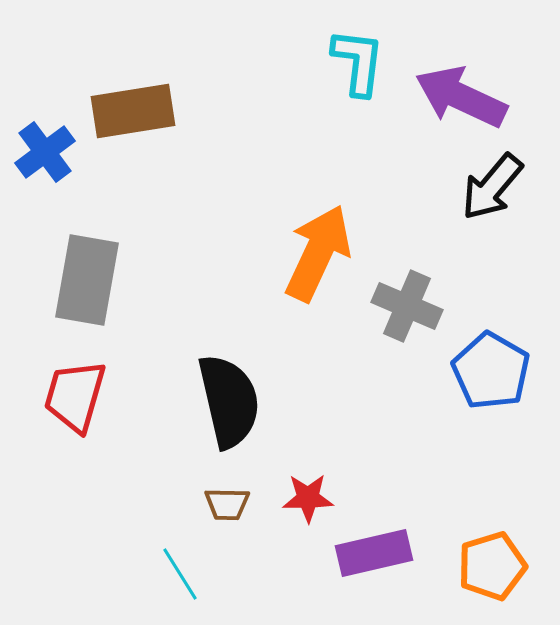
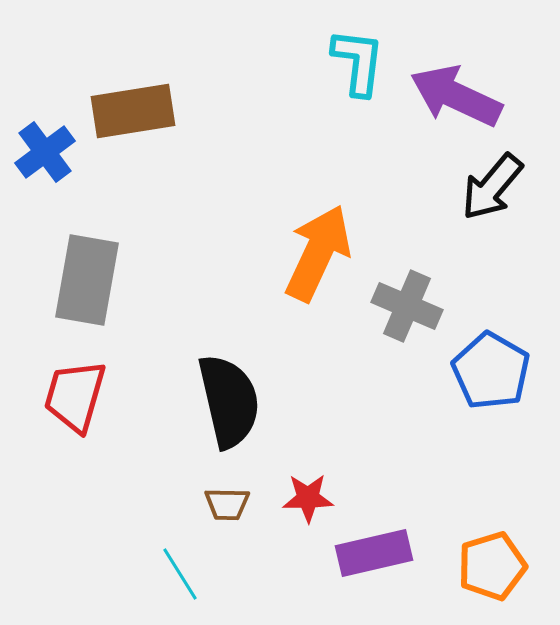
purple arrow: moved 5 px left, 1 px up
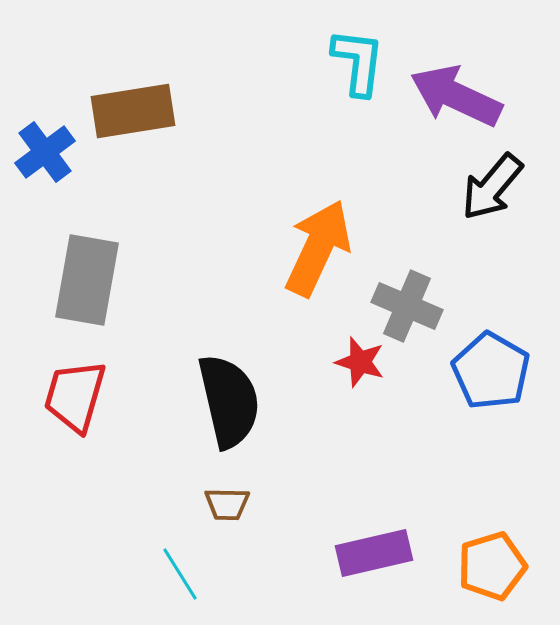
orange arrow: moved 5 px up
red star: moved 52 px right, 136 px up; rotated 18 degrees clockwise
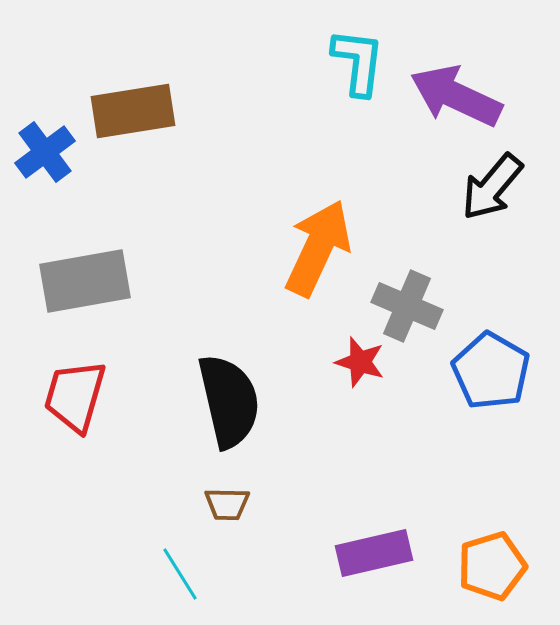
gray rectangle: moved 2 px left, 1 px down; rotated 70 degrees clockwise
